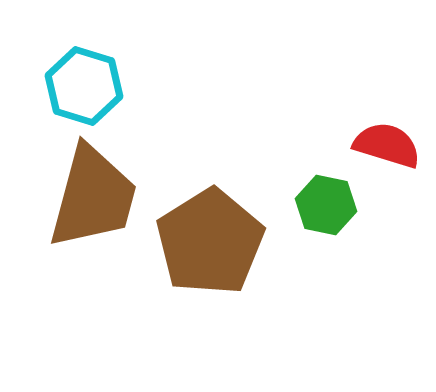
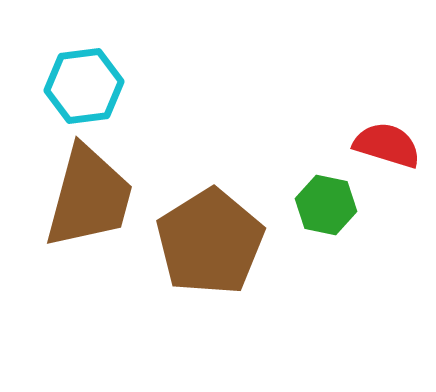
cyan hexagon: rotated 24 degrees counterclockwise
brown trapezoid: moved 4 px left
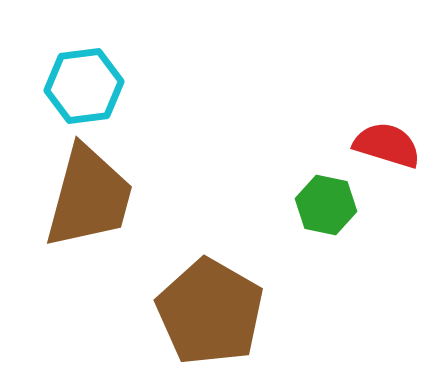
brown pentagon: moved 70 px down; rotated 10 degrees counterclockwise
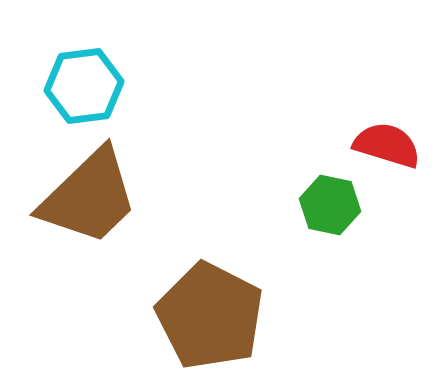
brown trapezoid: rotated 31 degrees clockwise
green hexagon: moved 4 px right
brown pentagon: moved 4 px down; rotated 3 degrees counterclockwise
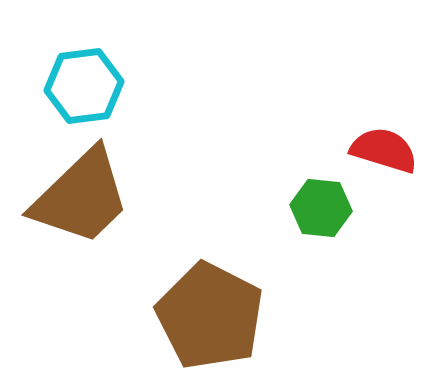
red semicircle: moved 3 px left, 5 px down
brown trapezoid: moved 8 px left
green hexagon: moved 9 px left, 3 px down; rotated 6 degrees counterclockwise
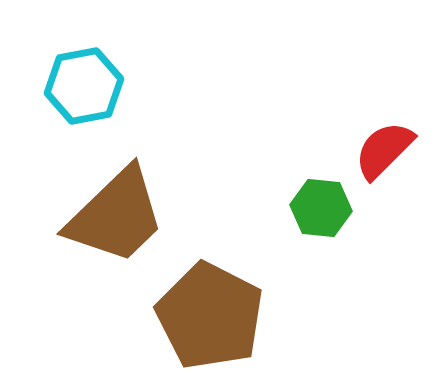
cyan hexagon: rotated 4 degrees counterclockwise
red semicircle: rotated 62 degrees counterclockwise
brown trapezoid: moved 35 px right, 19 px down
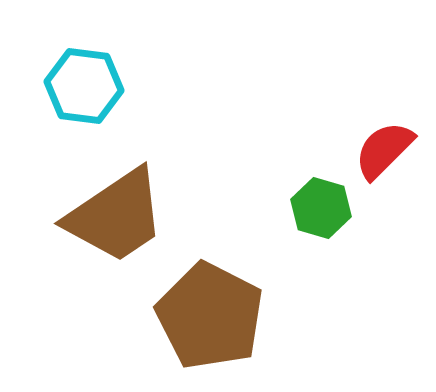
cyan hexagon: rotated 18 degrees clockwise
green hexagon: rotated 10 degrees clockwise
brown trapezoid: rotated 10 degrees clockwise
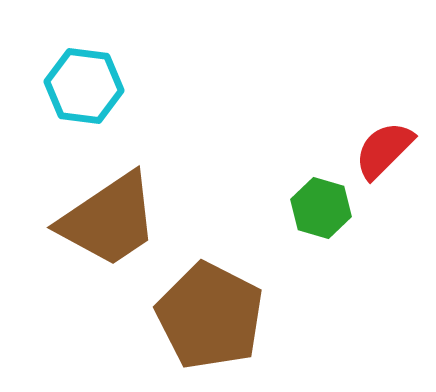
brown trapezoid: moved 7 px left, 4 px down
